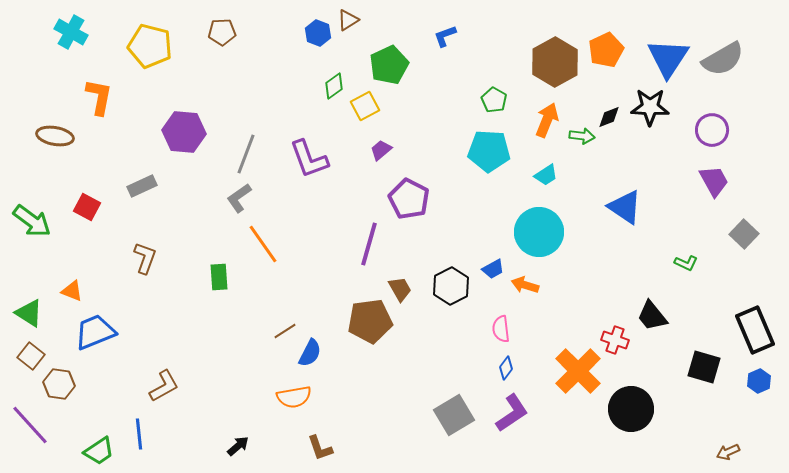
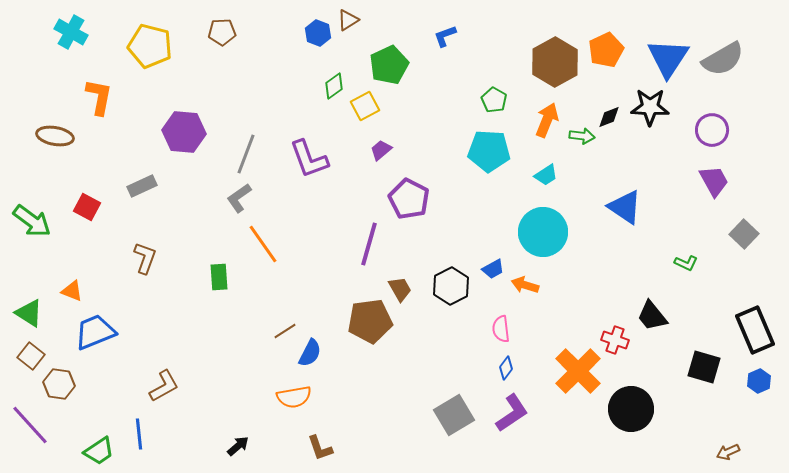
cyan circle at (539, 232): moved 4 px right
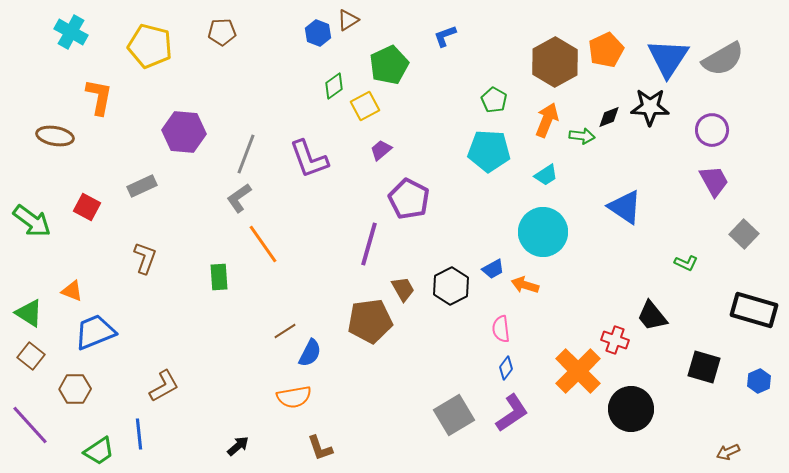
brown trapezoid at (400, 289): moved 3 px right
black rectangle at (755, 330): moved 1 px left, 20 px up; rotated 51 degrees counterclockwise
brown hexagon at (59, 384): moved 16 px right, 5 px down; rotated 8 degrees counterclockwise
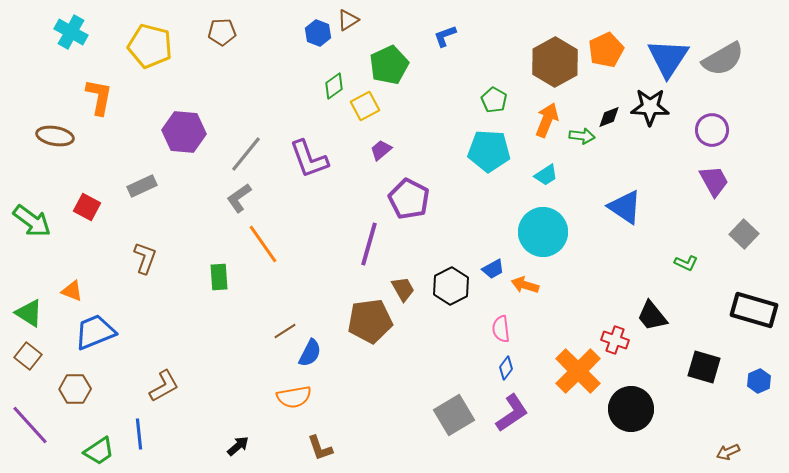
gray line at (246, 154): rotated 18 degrees clockwise
brown square at (31, 356): moved 3 px left
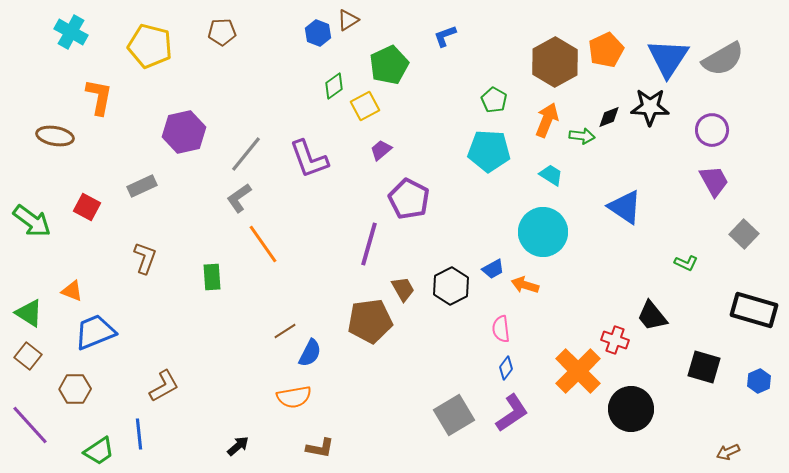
purple hexagon at (184, 132): rotated 18 degrees counterclockwise
cyan trapezoid at (546, 175): moved 5 px right; rotated 115 degrees counterclockwise
green rectangle at (219, 277): moved 7 px left
brown L-shape at (320, 448): rotated 60 degrees counterclockwise
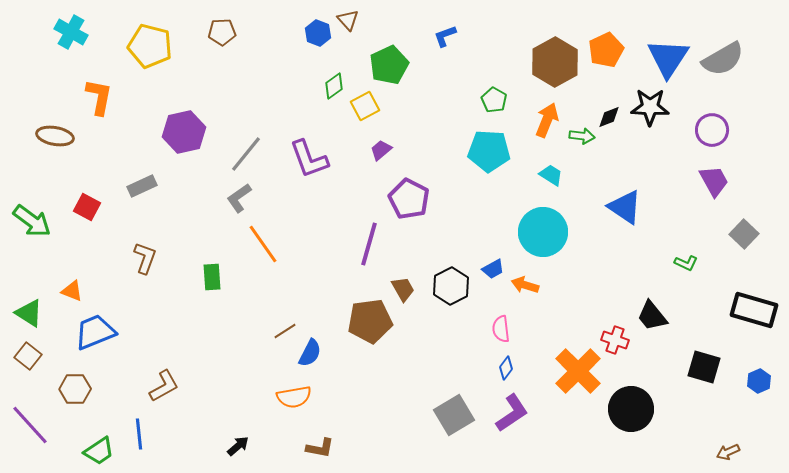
brown triangle at (348, 20): rotated 40 degrees counterclockwise
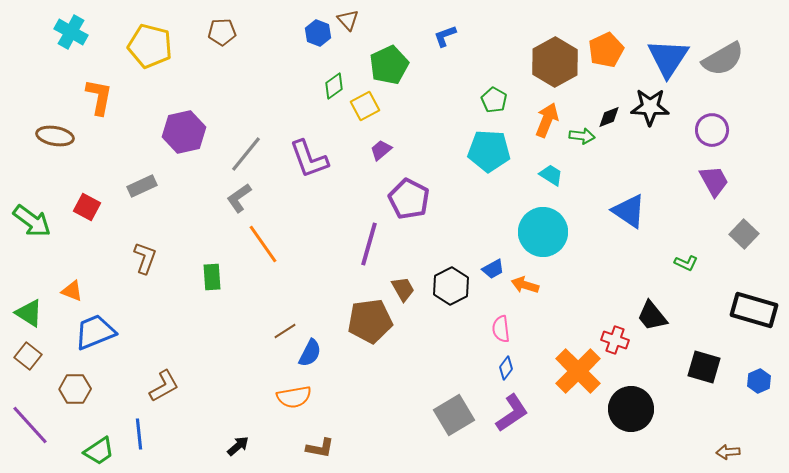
blue triangle at (625, 207): moved 4 px right, 4 px down
brown arrow at (728, 452): rotated 20 degrees clockwise
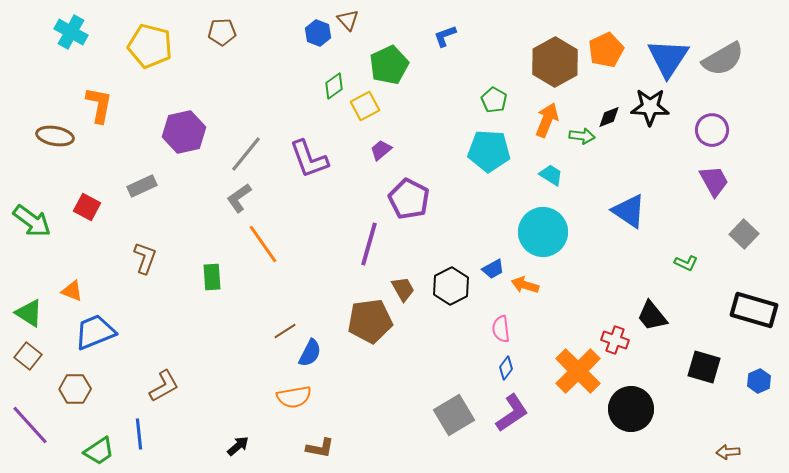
orange L-shape at (99, 97): moved 8 px down
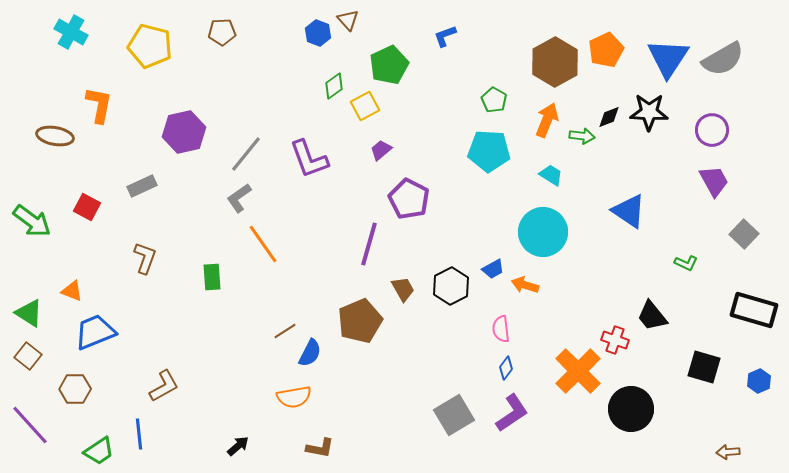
black star at (650, 107): moved 1 px left, 5 px down
brown pentagon at (370, 321): moved 10 px left; rotated 15 degrees counterclockwise
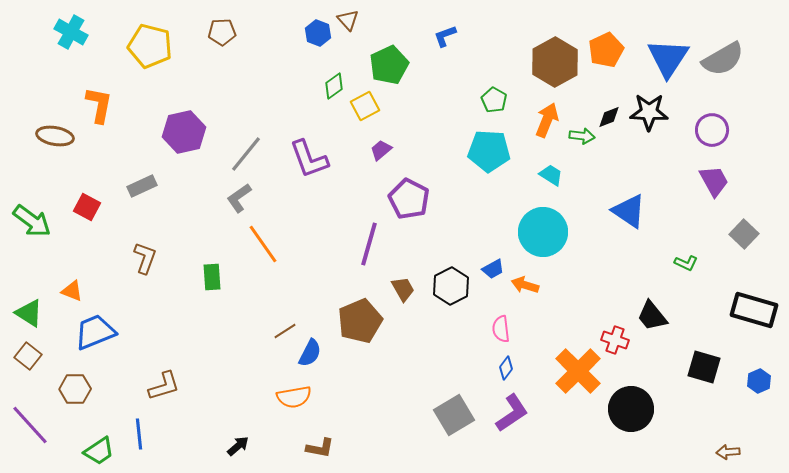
brown L-shape at (164, 386): rotated 12 degrees clockwise
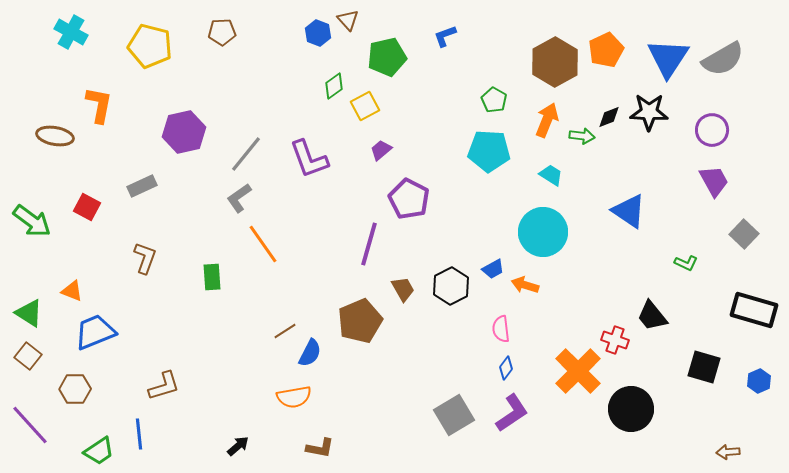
green pentagon at (389, 65): moved 2 px left, 8 px up; rotated 12 degrees clockwise
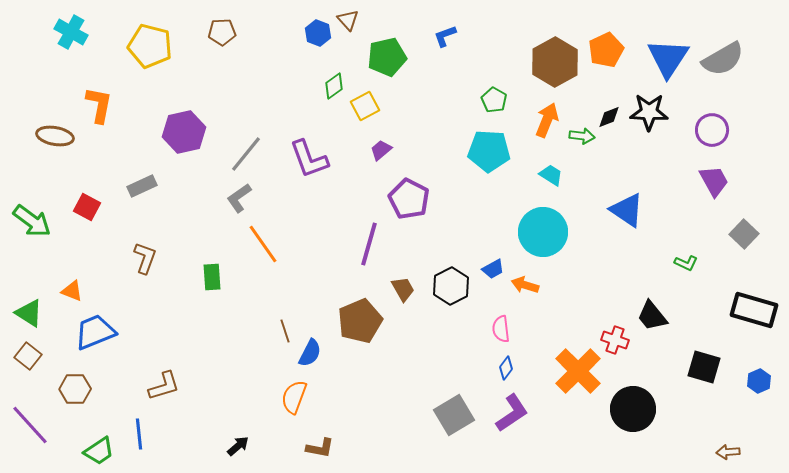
blue triangle at (629, 211): moved 2 px left, 1 px up
brown line at (285, 331): rotated 75 degrees counterclockwise
orange semicircle at (294, 397): rotated 120 degrees clockwise
black circle at (631, 409): moved 2 px right
